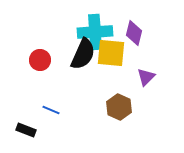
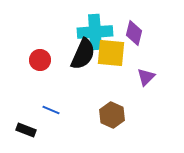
brown hexagon: moved 7 px left, 8 px down
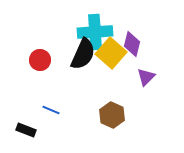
purple diamond: moved 2 px left, 11 px down
yellow square: rotated 36 degrees clockwise
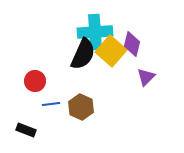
yellow square: moved 2 px up
red circle: moved 5 px left, 21 px down
blue line: moved 6 px up; rotated 30 degrees counterclockwise
brown hexagon: moved 31 px left, 8 px up
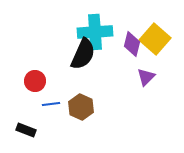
yellow square: moved 44 px right, 12 px up
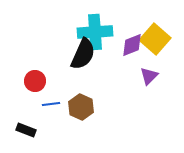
purple diamond: moved 1 px down; rotated 55 degrees clockwise
purple triangle: moved 3 px right, 1 px up
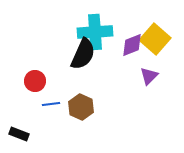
black rectangle: moved 7 px left, 4 px down
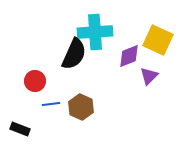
yellow square: moved 3 px right, 1 px down; rotated 16 degrees counterclockwise
purple diamond: moved 3 px left, 11 px down
black semicircle: moved 9 px left
black rectangle: moved 1 px right, 5 px up
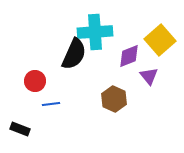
yellow square: moved 2 px right; rotated 24 degrees clockwise
purple triangle: rotated 24 degrees counterclockwise
brown hexagon: moved 33 px right, 8 px up
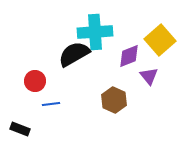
black semicircle: rotated 144 degrees counterclockwise
brown hexagon: moved 1 px down
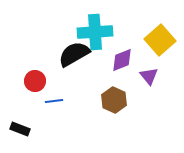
purple diamond: moved 7 px left, 4 px down
blue line: moved 3 px right, 3 px up
